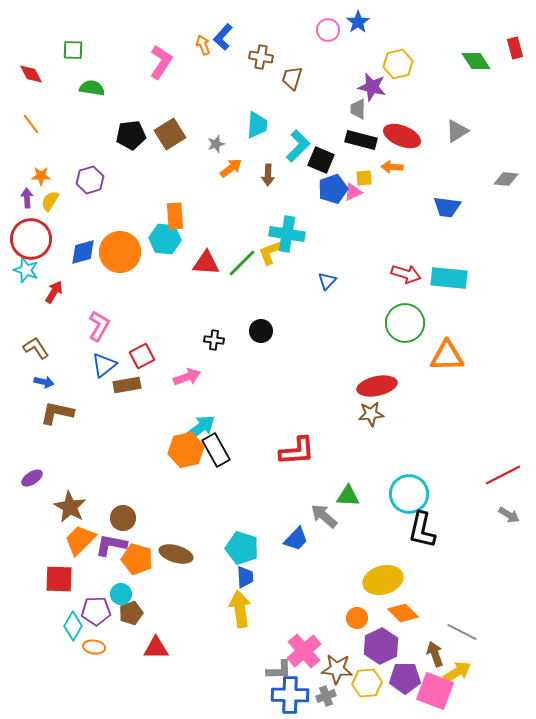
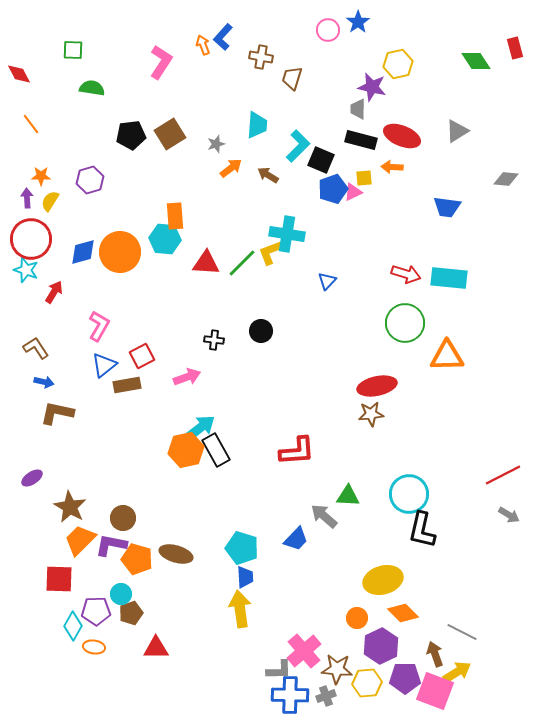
red diamond at (31, 74): moved 12 px left
brown arrow at (268, 175): rotated 120 degrees clockwise
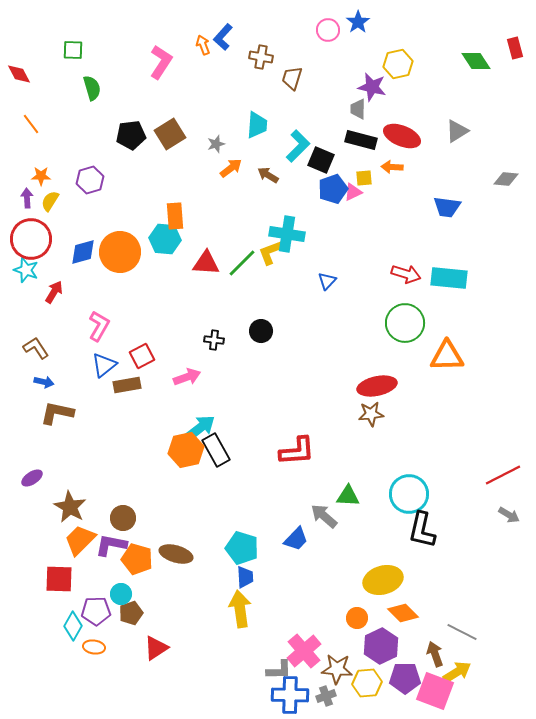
green semicircle at (92, 88): rotated 65 degrees clockwise
red triangle at (156, 648): rotated 32 degrees counterclockwise
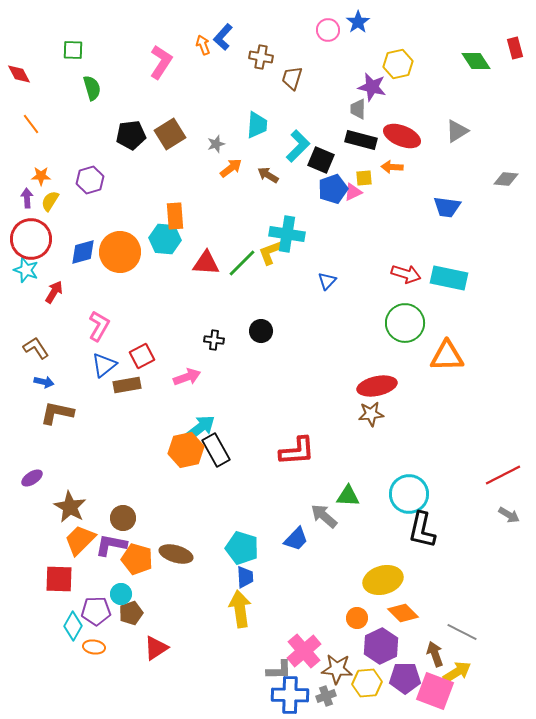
cyan rectangle at (449, 278): rotated 6 degrees clockwise
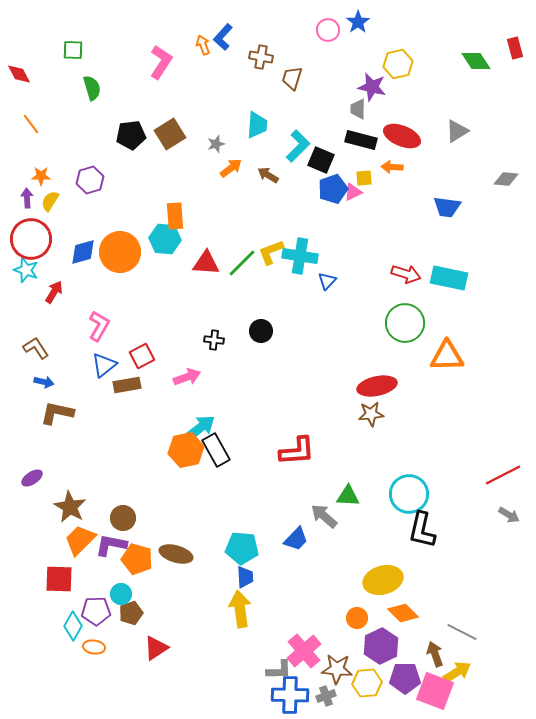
cyan cross at (287, 234): moved 13 px right, 22 px down
cyan pentagon at (242, 548): rotated 12 degrees counterclockwise
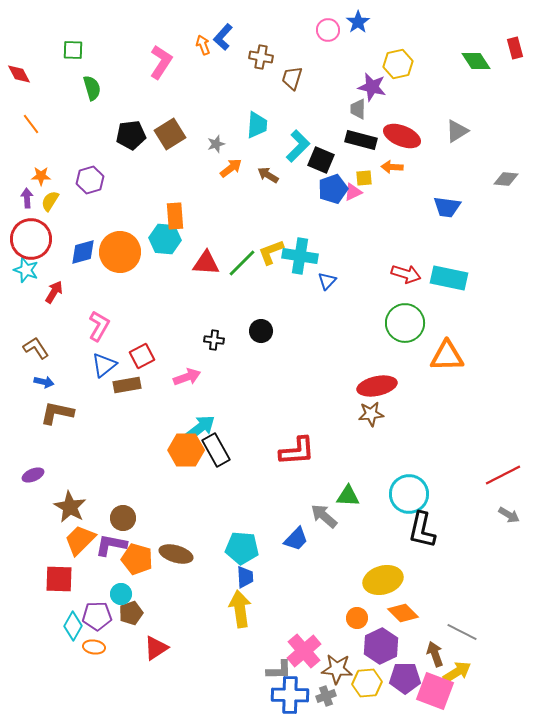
orange hexagon at (186, 450): rotated 12 degrees clockwise
purple ellipse at (32, 478): moved 1 px right, 3 px up; rotated 10 degrees clockwise
purple pentagon at (96, 611): moved 1 px right, 5 px down
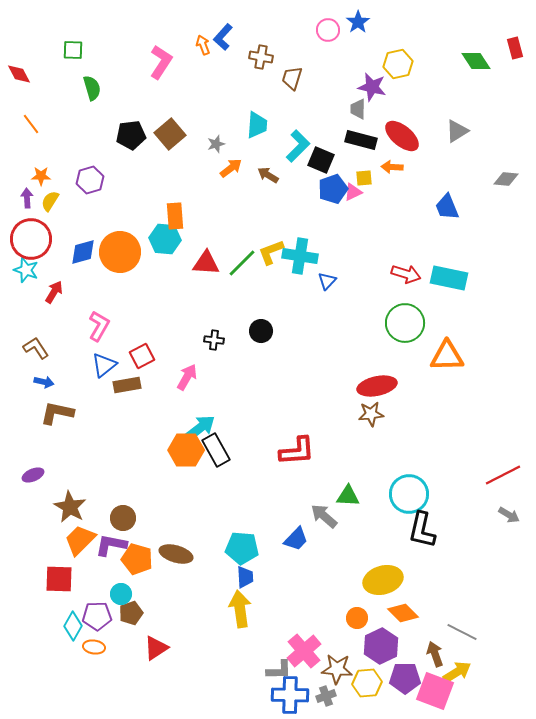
brown square at (170, 134): rotated 8 degrees counterclockwise
red ellipse at (402, 136): rotated 18 degrees clockwise
blue trapezoid at (447, 207): rotated 60 degrees clockwise
pink arrow at (187, 377): rotated 40 degrees counterclockwise
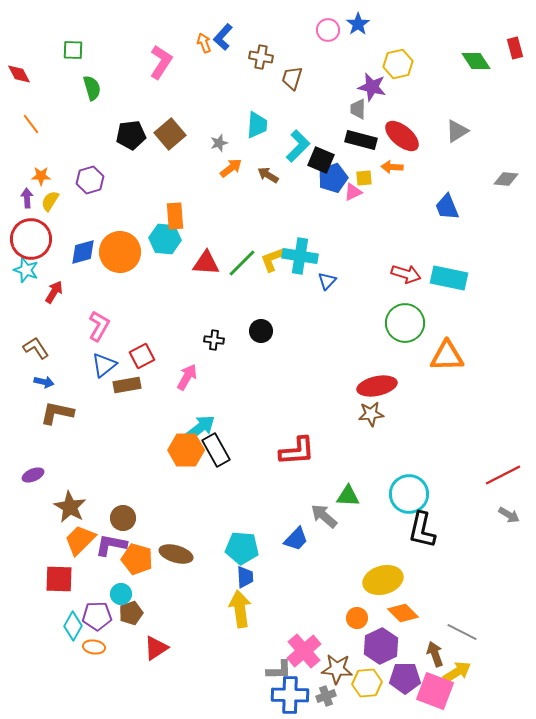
blue star at (358, 22): moved 2 px down
orange arrow at (203, 45): moved 1 px right, 2 px up
gray star at (216, 144): moved 3 px right, 1 px up
blue pentagon at (333, 189): moved 11 px up
yellow L-shape at (271, 252): moved 2 px right, 7 px down
